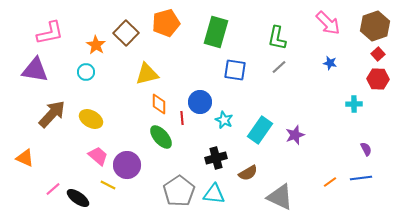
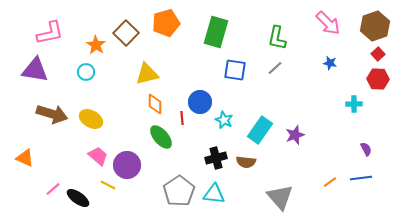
gray line: moved 4 px left, 1 px down
orange diamond: moved 4 px left
brown arrow: rotated 64 degrees clockwise
brown semicircle: moved 2 px left, 11 px up; rotated 36 degrees clockwise
gray triangle: rotated 24 degrees clockwise
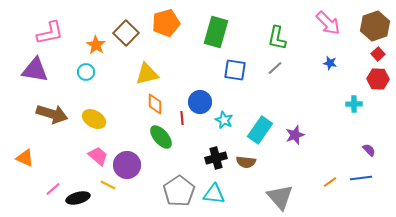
yellow ellipse: moved 3 px right
purple semicircle: moved 3 px right, 1 px down; rotated 16 degrees counterclockwise
black ellipse: rotated 50 degrees counterclockwise
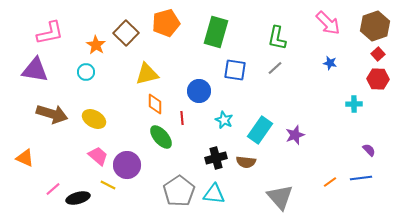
blue circle: moved 1 px left, 11 px up
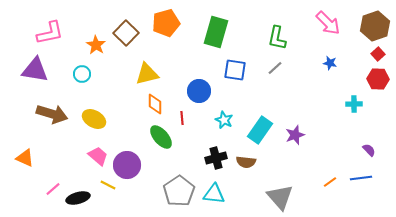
cyan circle: moved 4 px left, 2 px down
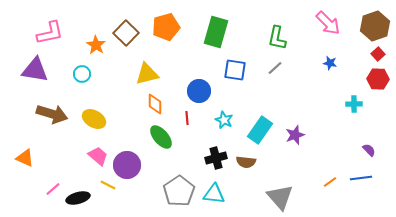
orange pentagon: moved 4 px down
red line: moved 5 px right
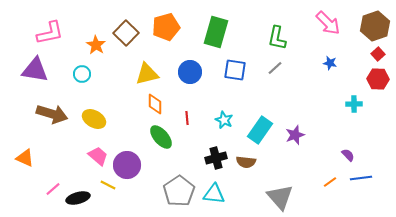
blue circle: moved 9 px left, 19 px up
purple semicircle: moved 21 px left, 5 px down
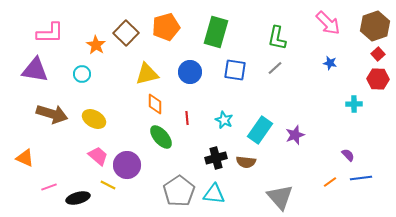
pink L-shape: rotated 12 degrees clockwise
pink line: moved 4 px left, 2 px up; rotated 21 degrees clockwise
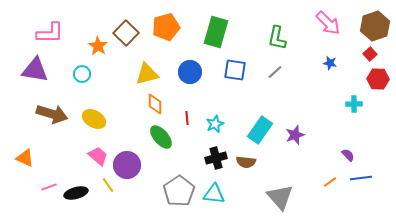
orange star: moved 2 px right, 1 px down
red square: moved 8 px left
gray line: moved 4 px down
cyan star: moved 9 px left, 4 px down; rotated 24 degrees clockwise
yellow line: rotated 28 degrees clockwise
black ellipse: moved 2 px left, 5 px up
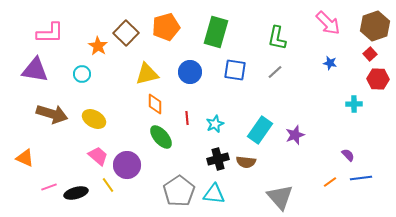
black cross: moved 2 px right, 1 px down
